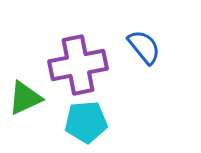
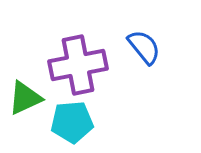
cyan pentagon: moved 14 px left
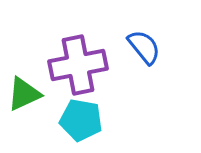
green triangle: moved 1 px left, 4 px up
cyan pentagon: moved 9 px right, 2 px up; rotated 15 degrees clockwise
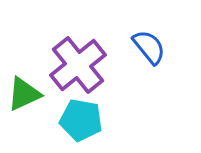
blue semicircle: moved 5 px right
purple cross: rotated 28 degrees counterclockwise
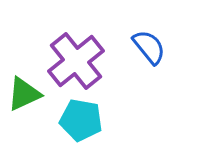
purple cross: moved 2 px left, 4 px up
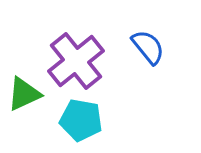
blue semicircle: moved 1 px left
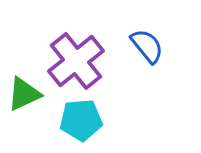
blue semicircle: moved 1 px left, 1 px up
cyan pentagon: rotated 15 degrees counterclockwise
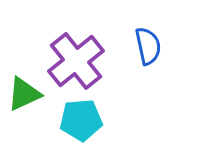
blue semicircle: moved 1 px right; rotated 27 degrees clockwise
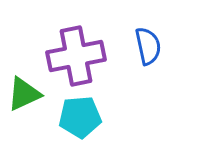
purple cross: moved 5 px up; rotated 28 degrees clockwise
cyan pentagon: moved 1 px left, 3 px up
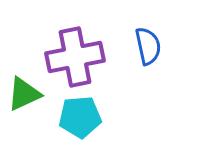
purple cross: moved 1 px left, 1 px down
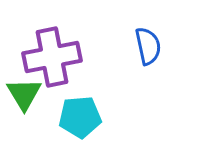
purple cross: moved 23 px left
green triangle: rotated 36 degrees counterclockwise
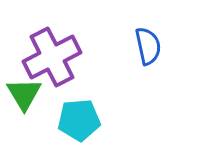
purple cross: rotated 16 degrees counterclockwise
cyan pentagon: moved 1 px left, 3 px down
